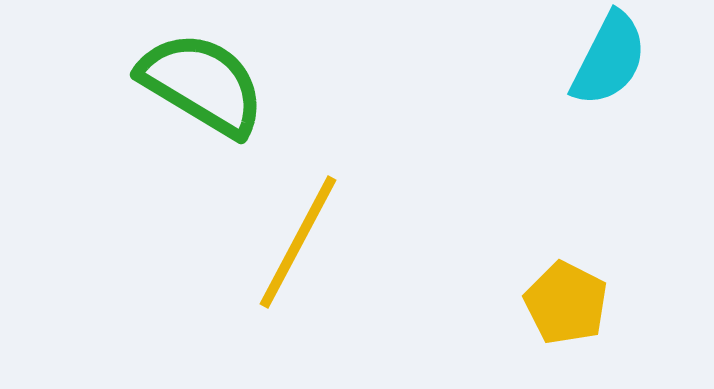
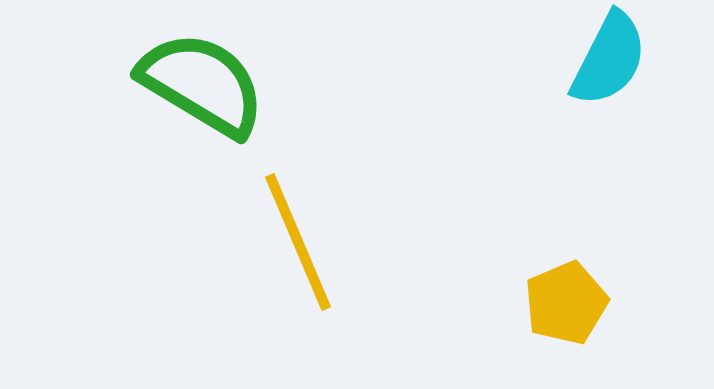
yellow line: rotated 51 degrees counterclockwise
yellow pentagon: rotated 22 degrees clockwise
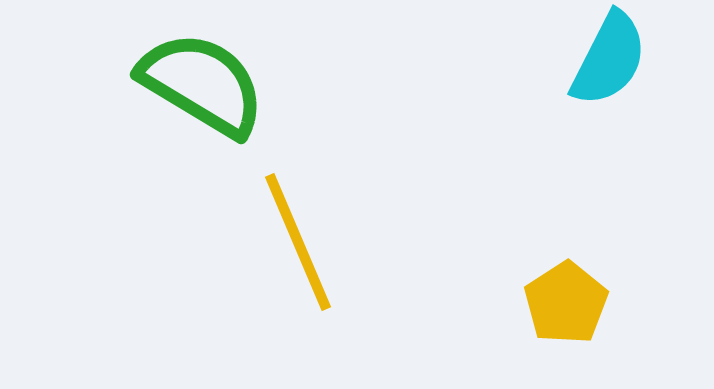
yellow pentagon: rotated 10 degrees counterclockwise
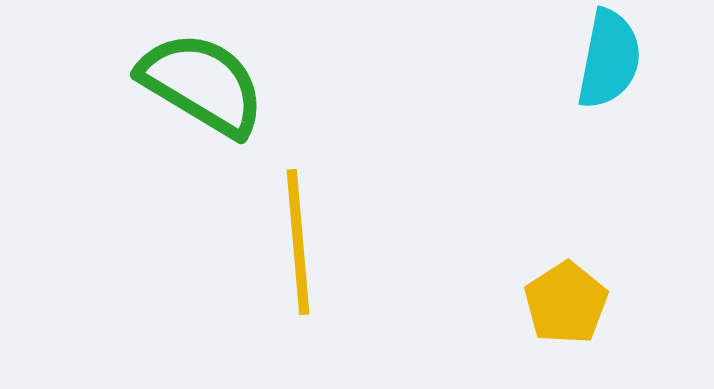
cyan semicircle: rotated 16 degrees counterclockwise
yellow line: rotated 18 degrees clockwise
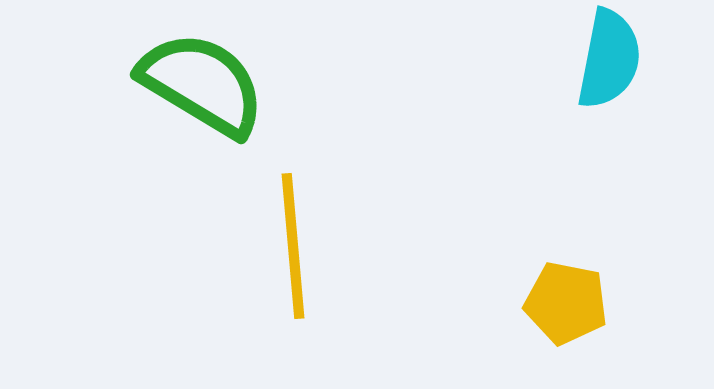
yellow line: moved 5 px left, 4 px down
yellow pentagon: rotated 28 degrees counterclockwise
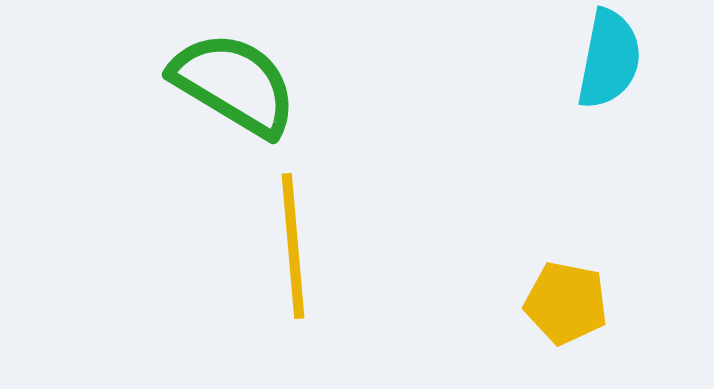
green semicircle: moved 32 px right
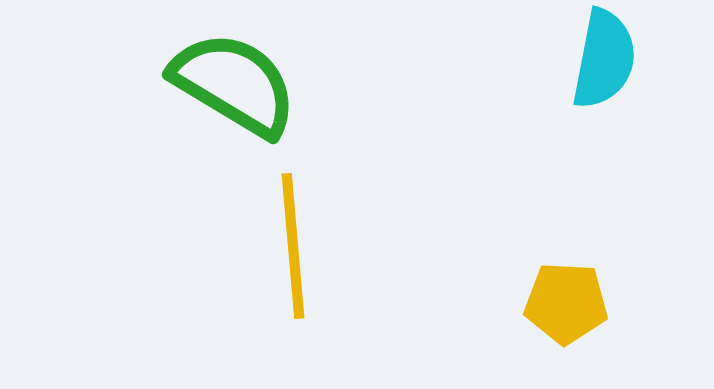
cyan semicircle: moved 5 px left
yellow pentagon: rotated 8 degrees counterclockwise
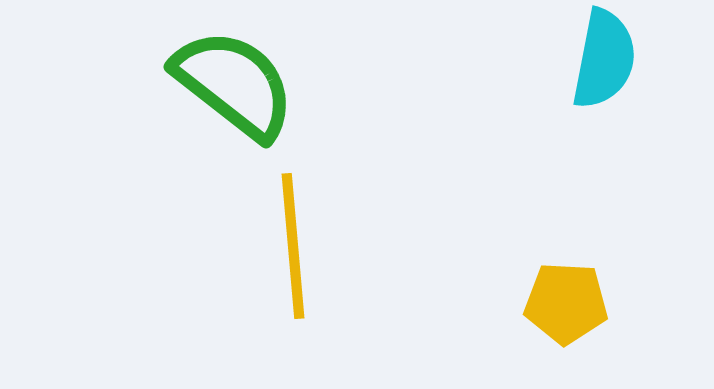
green semicircle: rotated 7 degrees clockwise
